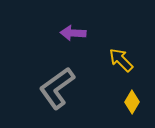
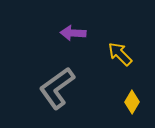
yellow arrow: moved 1 px left, 6 px up
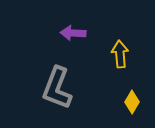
yellow arrow: rotated 40 degrees clockwise
gray L-shape: rotated 33 degrees counterclockwise
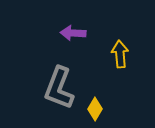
gray L-shape: moved 2 px right
yellow diamond: moved 37 px left, 7 px down
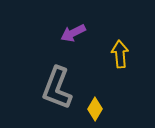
purple arrow: rotated 30 degrees counterclockwise
gray L-shape: moved 2 px left
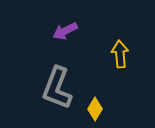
purple arrow: moved 8 px left, 2 px up
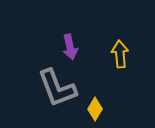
purple arrow: moved 5 px right, 16 px down; rotated 75 degrees counterclockwise
gray L-shape: rotated 42 degrees counterclockwise
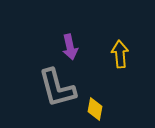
gray L-shape: rotated 6 degrees clockwise
yellow diamond: rotated 20 degrees counterclockwise
